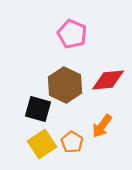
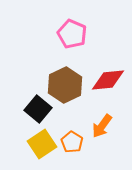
brown hexagon: rotated 8 degrees clockwise
black square: rotated 24 degrees clockwise
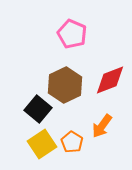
red diamond: moved 2 px right; rotated 16 degrees counterclockwise
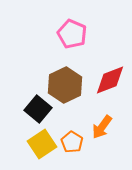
orange arrow: moved 1 px down
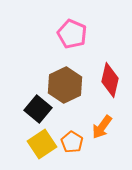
red diamond: rotated 56 degrees counterclockwise
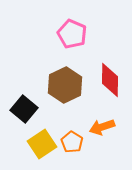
red diamond: rotated 12 degrees counterclockwise
black square: moved 14 px left
orange arrow: rotated 35 degrees clockwise
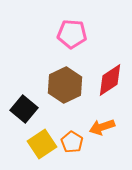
pink pentagon: rotated 20 degrees counterclockwise
red diamond: rotated 56 degrees clockwise
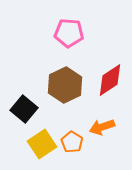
pink pentagon: moved 3 px left, 1 px up
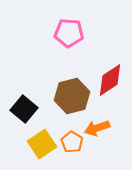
brown hexagon: moved 7 px right, 11 px down; rotated 12 degrees clockwise
orange arrow: moved 5 px left, 1 px down
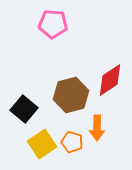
pink pentagon: moved 16 px left, 9 px up
brown hexagon: moved 1 px left, 1 px up
orange arrow: rotated 70 degrees counterclockwise
orange pentagon: rotated 15 degrees counterclockwise
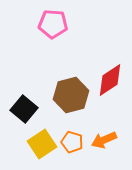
orange arrow: moved 7 px right, 12 px down; rotated 65 degrees clockwise
